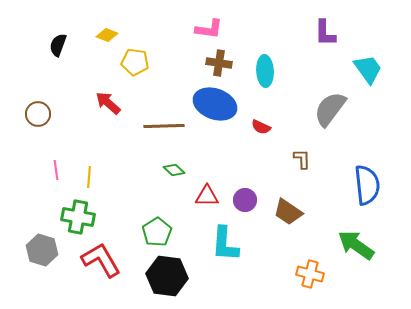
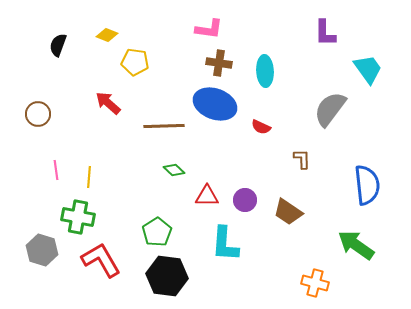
orange cross: moved 5 px right, 9 px down
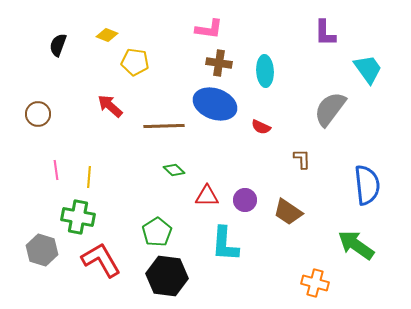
red arrow: moved 2 px right, 3 px down
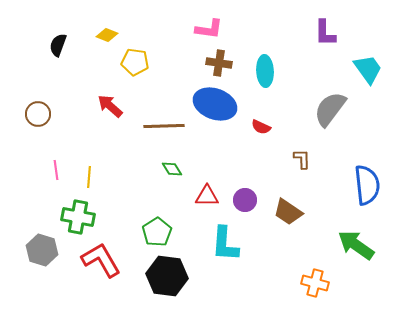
green diamond: moved 2 px left, 1 px up; rotated 15 degrees clockwise
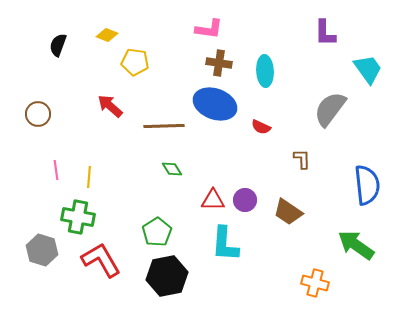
red triangle: moved 6 px right, 4 px down
black hexagon: rotated 18 degrees counterclockwise
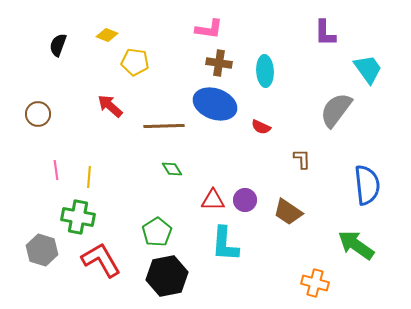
gray semicircle: moved 6 px right, 1 px down
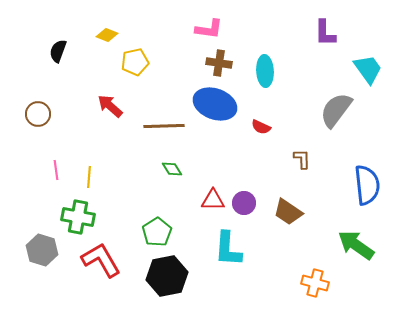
black semicircle: moved 6 px down
yellow pentagon: rotated 20 degrees counterclockwise
purple circle: moved 1 px left, 3 px down
cyan L-shape: moved 3 px right, 5 px down
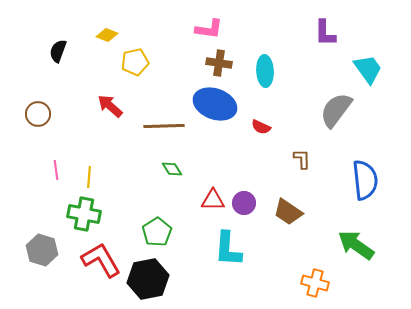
blue semicircle: moved 2 px left, 5 px up
green cross: moved 6 px right, 3 px up
black hexagon: moved 19 px left, 3 px down
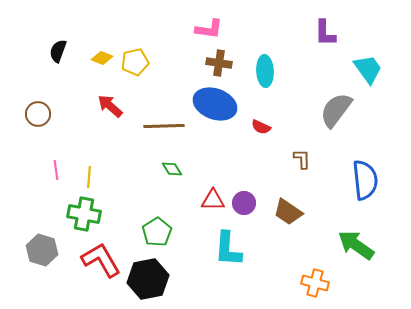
yellow diamond: moved 5 px left, 23 px down
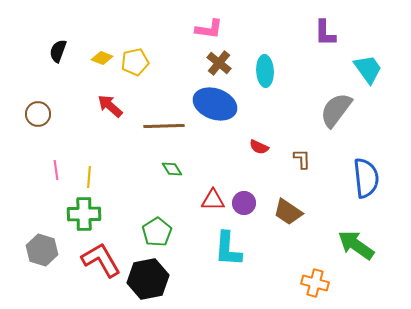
brown cross: rotated 30 degrees clockwise
red semicircle: moved 2 px left, 20 px down
blue semicircle: moved 1 px right, 2 px up
green cross: rotated 12 degrees counterclockwise
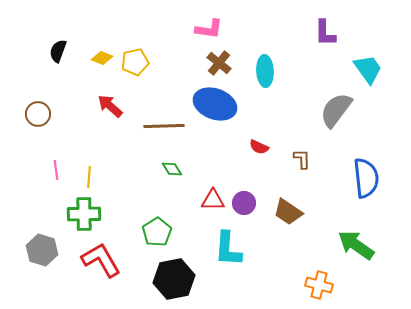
black hexagon: moved 26 px right
orange cross: moved 4 px right, 2 px down
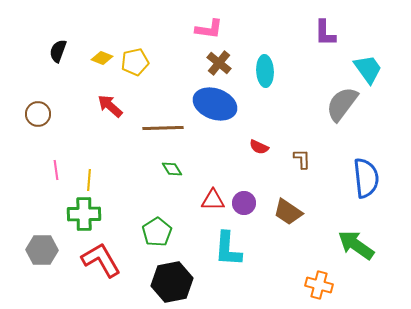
gray semicircle: moved 6 px right, 6 px up
brown line: moved 1 px left, 2 px down
yellow line: moved 3 px down
gray hexagon: rotated 16 degrees counterclockwise
black hexagon: moved 2 px left, 3 px down
